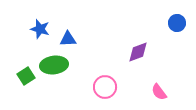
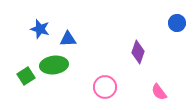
purple diamond: rotated 50 degrees counterclockwise
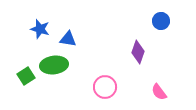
blue circle: moved 16 px left, 2 px up
blue triangle: rotated 12 degrees clockwise
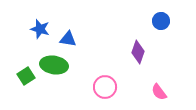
green ellipse: rotated 16 degrees clockwise
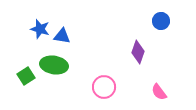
blue triangle: moved 6 px left, 3 px up
pink circle: moved 1 px left
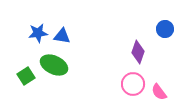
blue circle: moved 4 px right, 8 px down
blue star: moved 2 px left, 4 px down; rotated 24 degrees counterclockwise
green ellipse: rotated 16 degrees clockwise
pink circle: moved 29 px right, 3 px up
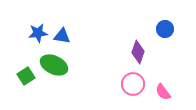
pink semicircle: moved 4 px right
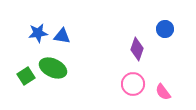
purple diamond: moved 1 px left, 3 px up
green ellipse: moved 1 px left, 3 px down
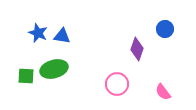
blue star: rotated 30 degrees clockwise
green ellipse: moved 1 px right, 1 px down; rotated 40 degrees counterclockwise
green square: rotated 36 degrees clockwise
pink circle: moved 16 px left
